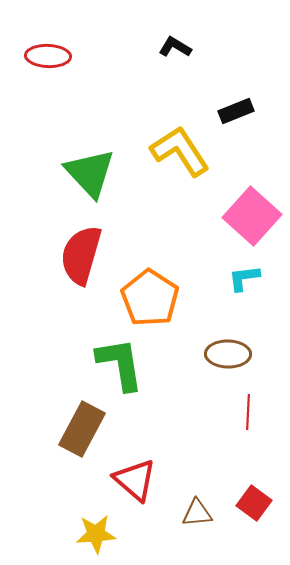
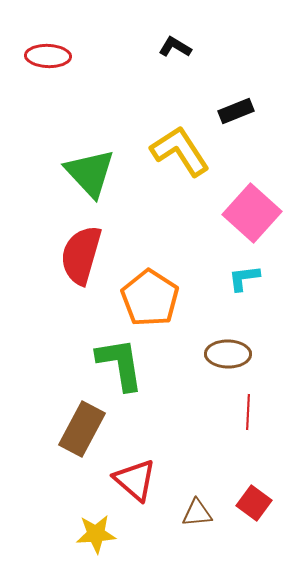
pink square: moved 3 px up
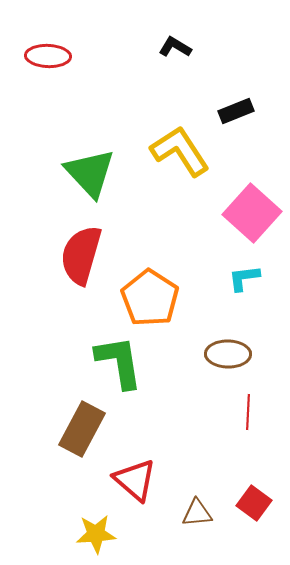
green L-shape: moved 1 px left, 2 px up
